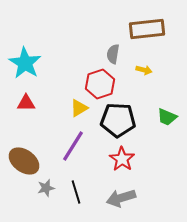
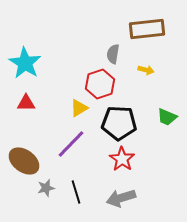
yellow arrow: moved 2 px right
black pentagon: moved 1 px right, 3 px down
purple line: moved 2 px left, 2 px up; rotated 12 degrees clockwise
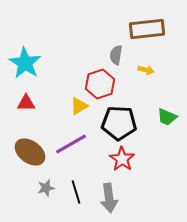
gray semicircle: moved 3 px right, 1 px down
yellow triangle: moved 2 px up
purple line: rotated 16 degrees clockwise
brown ellipse: moved 6 px right, 9 px up
gray arrow: moved 12 px left; rotated 80 degrees counterclockwise
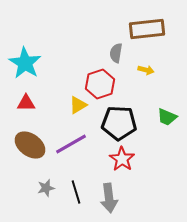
gray semicircle: moved 2 px up
yellow triangle: moved 1 px left, 1 px up
brown ellipse: moved 7 px up
